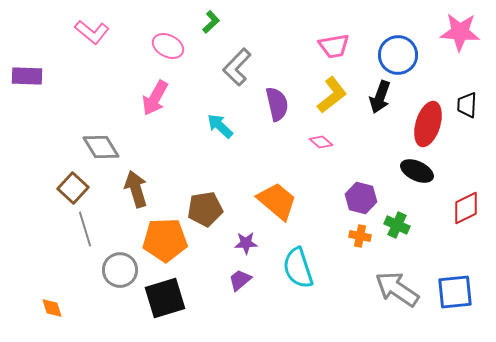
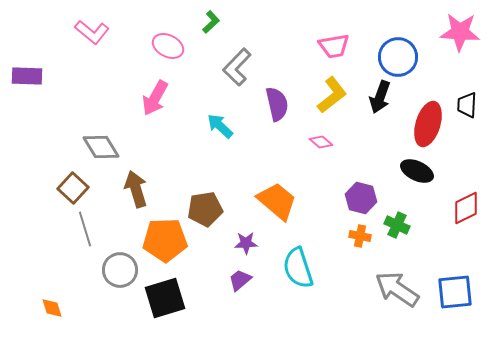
blue circle: moved 2 px down
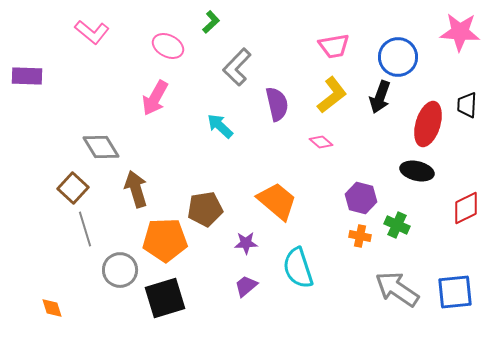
black ellipse: rotated 12 degrees counterclockwise
purple trapezoid: moved 6 px right, 6 px down
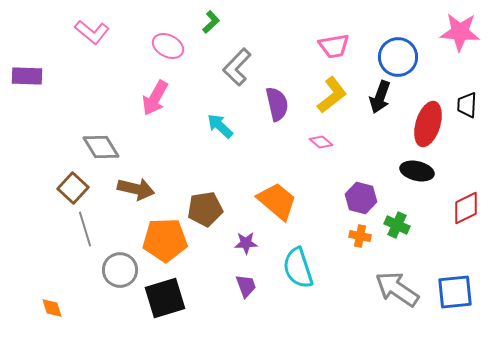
brown arrow: rotated 120 degrees clockwise
purple trapezoid: rotated 110 degrees clockwise
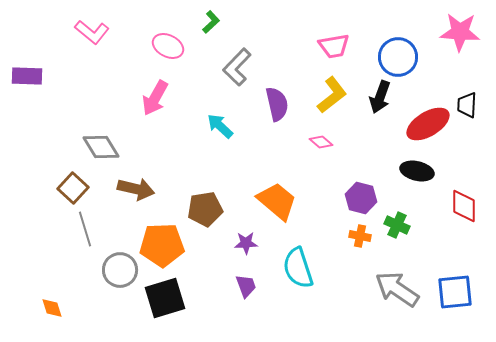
red ellipse: rotated 42 degrees clockwise
red diamond: moved 2 px left, 2 px up; rotated 64 degrees counterclockwise
orange pentagon: moved 3 px left, 5 px down
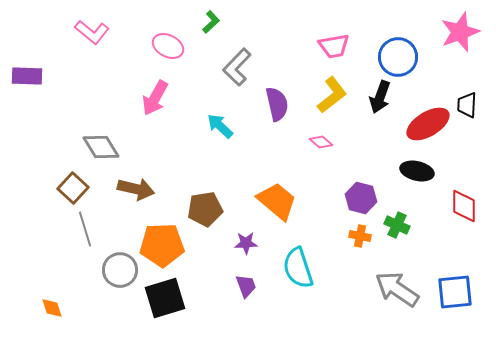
pink star: rotated 24 degrees counterclockwise
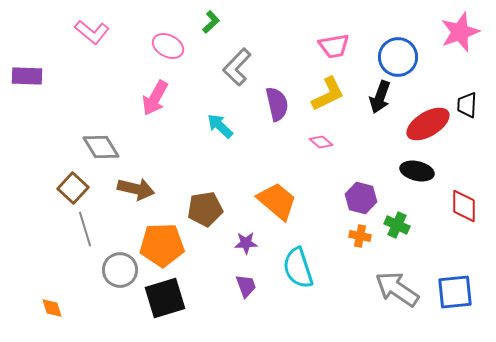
yellow L-shape: moved 4 px left, 1 px up; rotated 12 degrees clockwise
